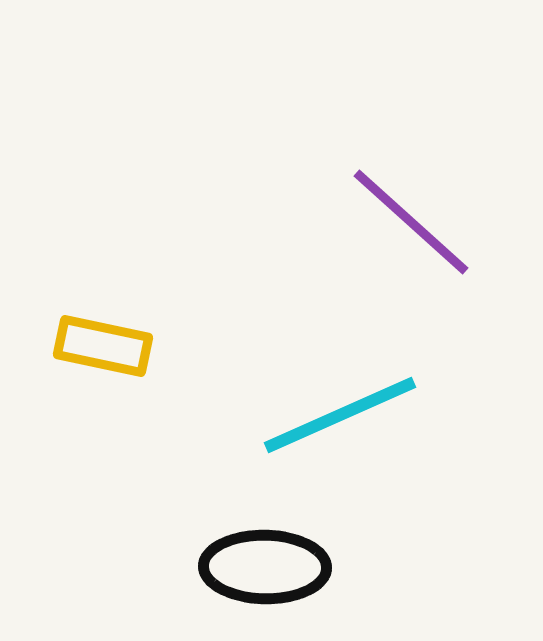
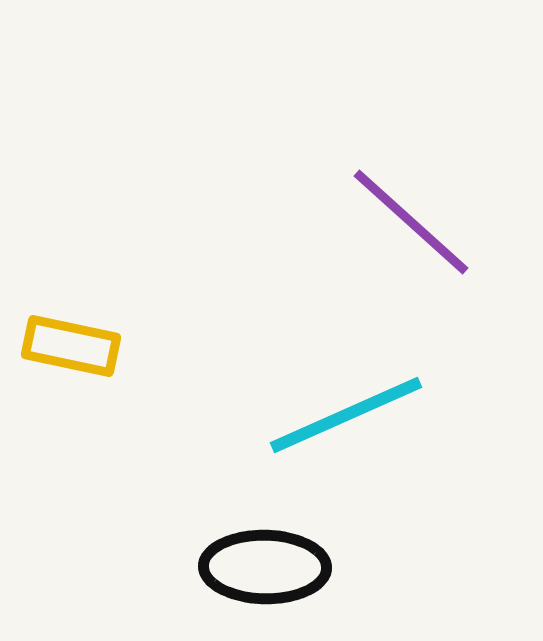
yellow rectangle: moved 32 px left
cyan line: moved 6 px right
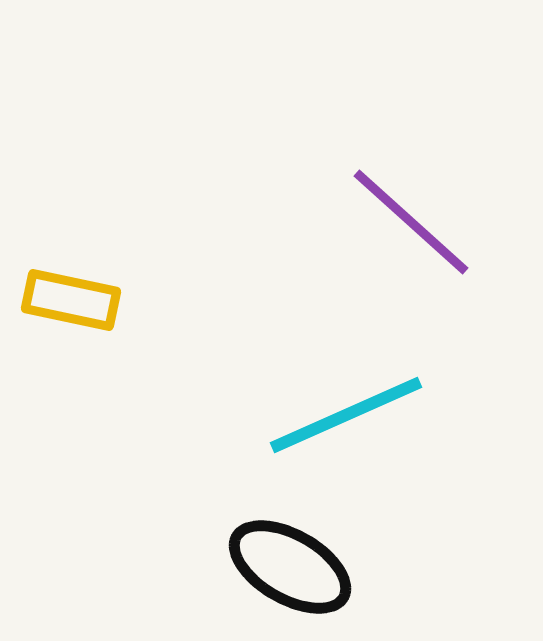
yellow rectangle: moved 46 px up
black ellipse: moved 25 px right; rotated 29 degrees clockwise
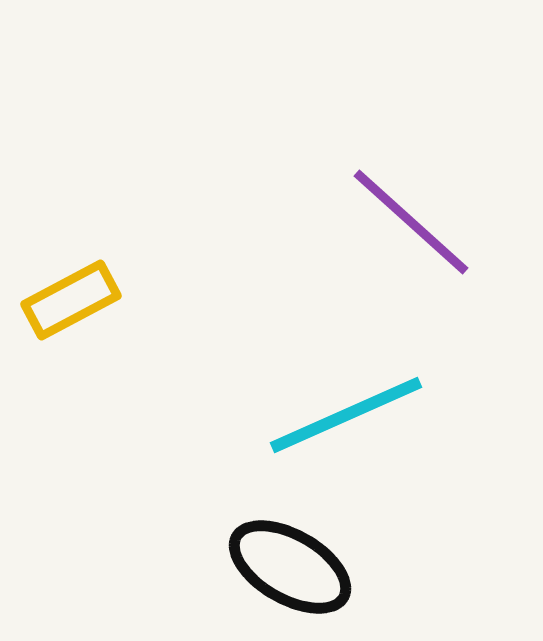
yellow rectangle: rotated 40 degrees counterclockwise
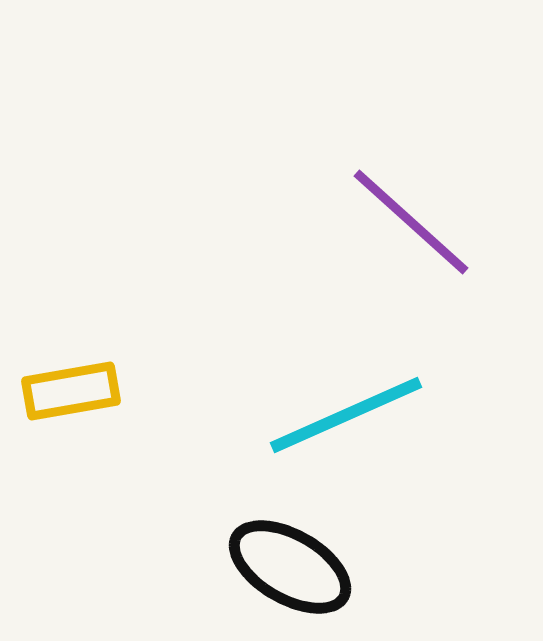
yellow rectangle: moved 91 px down; rotated 18 degrees clockwise
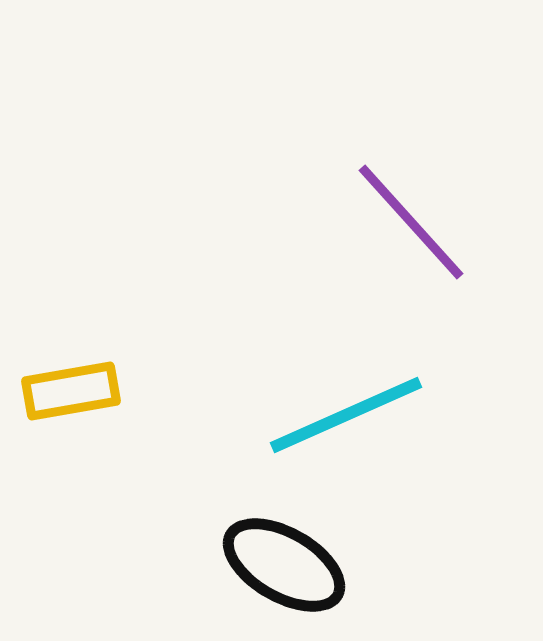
purple line: rotated 6 degrees clockwise
black ellipse: moved 6 px left, 2 px up
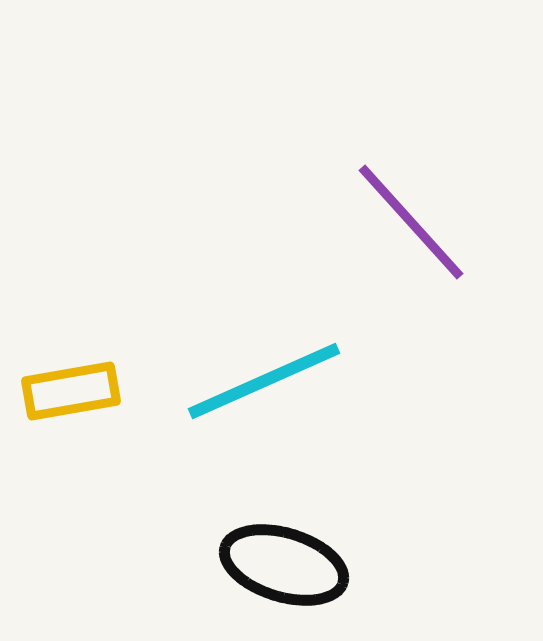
cyan line: moved 82 px left, 34 px up
black ellipse: rotated 13 degrees counterclockwise
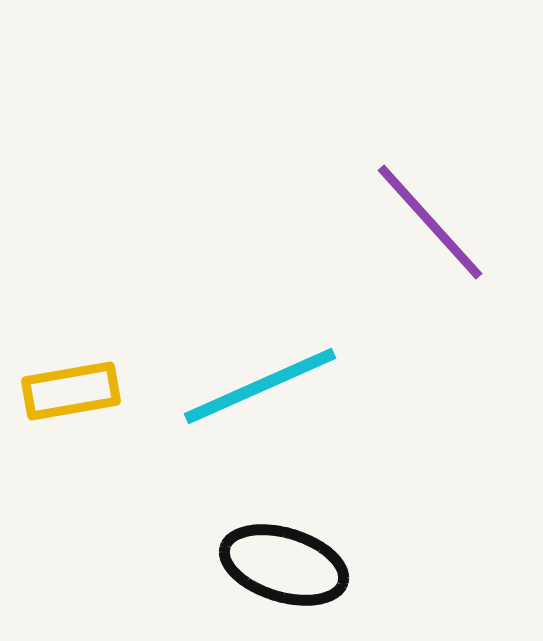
purple line: moved 19 px right
cyan line: moved 4 px left, 5 px down
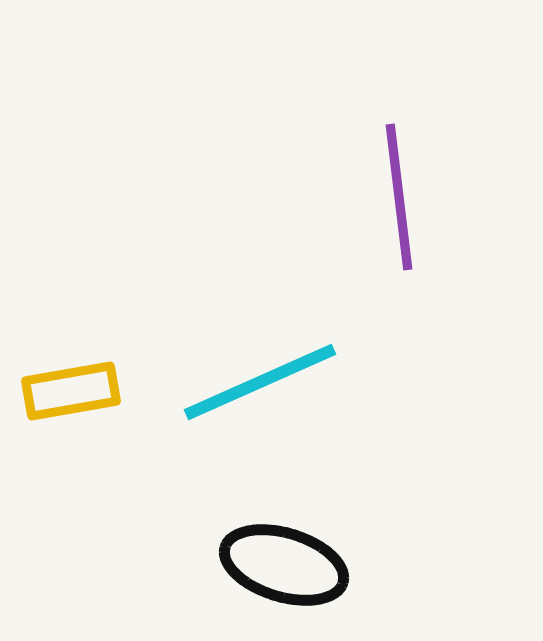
purple line: moved 31 px left, 25 px up; rotated 35 degrees clockwise
cyan line: moved 4 px up
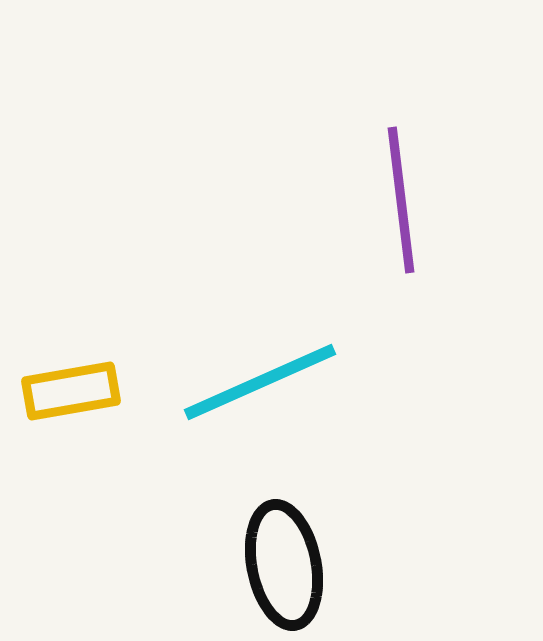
purple line: moved 2 px right, 3 px down
black ellipse: rotated 62 degrees clockwise
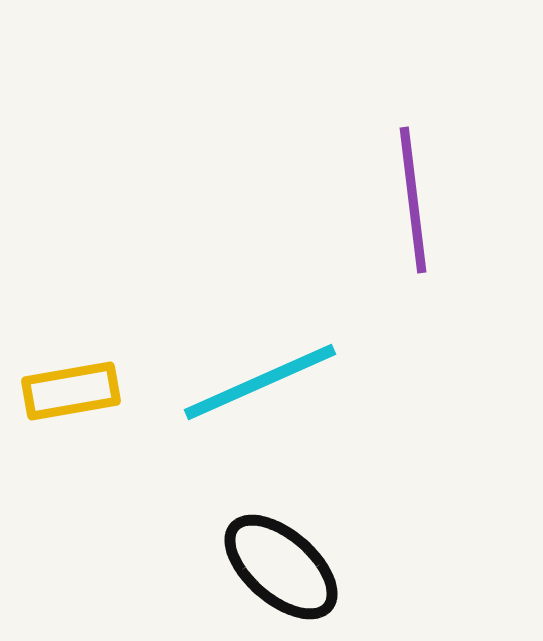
purple line: moved 12 px right
black ellipse: moved 3 px left, 2 px down; rotated 38 degrees counterclockwise
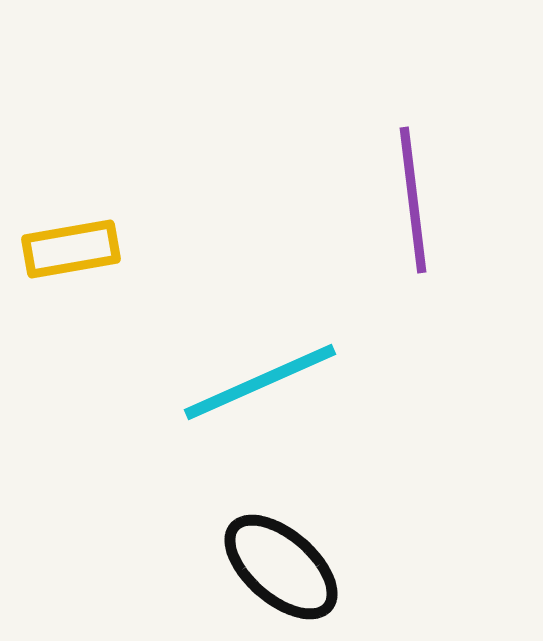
yellow rectangle: moved 142 px up
